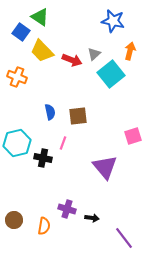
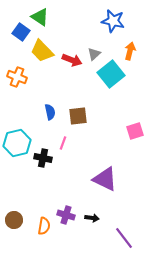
pink square: moved 2 px right, 5 px up
purple triangle: moved 12 px down; rotated 24 degrees counterclockwise
purple cross: moved 1 px left, 6 px down
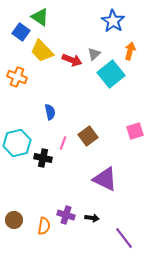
blue star: rotated 20 degrees clockwise
brown square: moved 10 px right, 20 px down; rotated 30 degrees counterclockwise
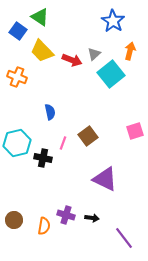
blue square: moved 3 px left, 1 px up
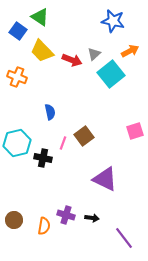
blue star: rotated 20 degrees counterclockwise
orange arrow: rotated 48 degrees clockwise
brown square: moved 4 px left
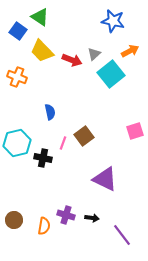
purple line: moved 2 px left, 3 px up
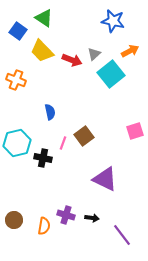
green triangle: moved 4 px right, 1 px down
orange cross: moved 1 px left, 3 px down
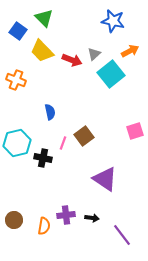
green triangle: rotated 12 degrees clockwise
purple triangle: rotated 8 degrees clockwise
purple cross: rotated 24 degrees counterclockwise
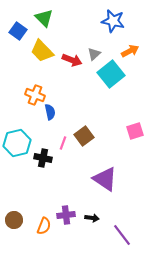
orange cross: moved 19 px right, 15 px down
orange semicircle: rotated 12 degrees clockwise
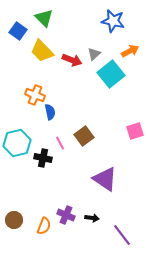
pink line: moved 3 px left; rotated 48 degrees counterclockwise
purple cross: rotated 30 degrees clockwise
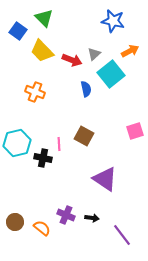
orange cross: moved 3 px up
blue semicircle: moved 36 px right, 23 px up
brown square: rotated 24 degrees counterclockwise
pink line: moved 1 px left, 1 px down; rotated 24 degrees clockwise
brown circle: moved 1 px right, 2 px down
orange semicircle: moved 2 px left, 2 px down; rotated 72 degrees counterclockwise
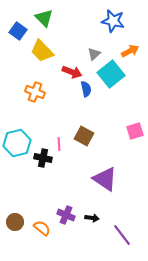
red arrow: moved 12 px down
